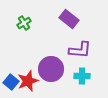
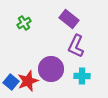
purple L-shape: moved 4 px left, 4 px up; rotated 110 degrees clockwise
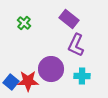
green cross: rotated 16 degrees counterclockwise
purple L-shape: moved 1 px up
red star: rotated 20 degrees clockwise
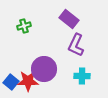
green cross: moved 3 px down; rotated 32 degrees clockwise
purple circle: moved 7 px left
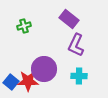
cyan cross: moved 3 px left
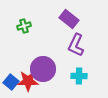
purple circle: moved 1 px left
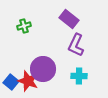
red star: rotated 20 degrees clockwise
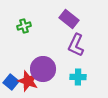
cyan cross: moved 1 px left, 1 px down
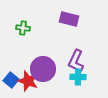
purple rectangle: rotated 24 degrees counterclockwise
green cross: moved 1 px left, 2 px down; rotated 24 degrees clockwise
purple L-shape: moved 16 px down
blue square: moved 2 px up
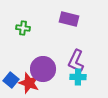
red star: moved 1 px right, 2 px down
